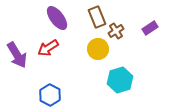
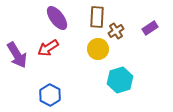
brown rectangle: rotated 25 degrees clockwise
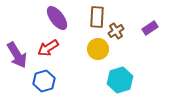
blue hexagon: moved 6 px left, 14 px up; rotated 15 degrees clockwise
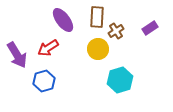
purple ellipse: moved 6 px right, 2 px down
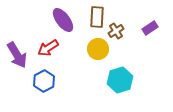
blue hexagon: rotated 10 degrees counterclockwise
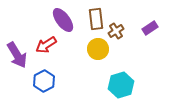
brown rectangle: moved 1 px left, 2 px down; rotated 10 degrees counterclockwise
red arrow: moved 2 px left, 3 px up
cyan hexagon: moved 1 px right, 5 px down
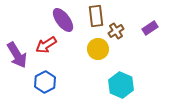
brown rectangle: moved 3 px up
blue hexagon: moved 1 px right, 1 px down
cyan hexagon: rotated 20 degrees counterclockwise
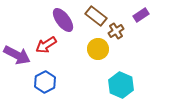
brown rectangle: rotated 45 degrees counterclockwise
purple rectangle: moved 9 px left, 13 px up
purple arrow: rotated 32 degrees counterclockwise
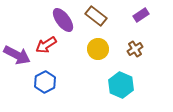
brown cross: moved 19 px right, 18 px down
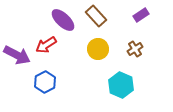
brown rectangle: rotated 10 degrees clockwise
purple ellipse: rotated 10 degrees counterclockwise
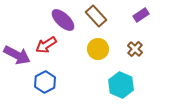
brown cross: rotated 14 degrees counterclockwise
